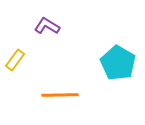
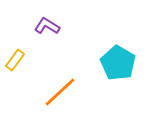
orange line: moved 3 px up; rotated 42 degrees counterclockwise
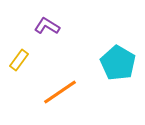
yellow rectangle: moved 4 px right
orange line: rotated 9 degrees clockwise
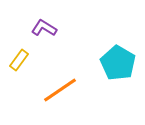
purple L-shape: moved 3 px left, 2 px down
orange line: moved 2 px up
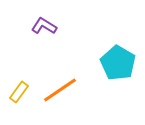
purple L-shape: moved 2 px up
yellow rectangle: moved 32 px down
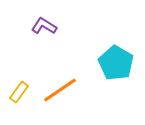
cyan pentagon: moved 2 px left
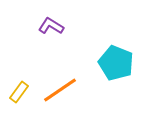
purple L-shape: moved 7 px right
cyan pentagon: rotated 8 degrees counterclockwise
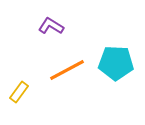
cyan pentagon: rotated 20 degrees counterclockwise
orange line: moved 7 px right, 20 px up; rotated 6 degrees clockwise
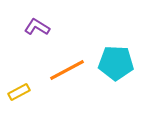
purple L-shape: moved 14 px left, 1 px down
yellow rectangle: rotated 25 degrees clockwise
